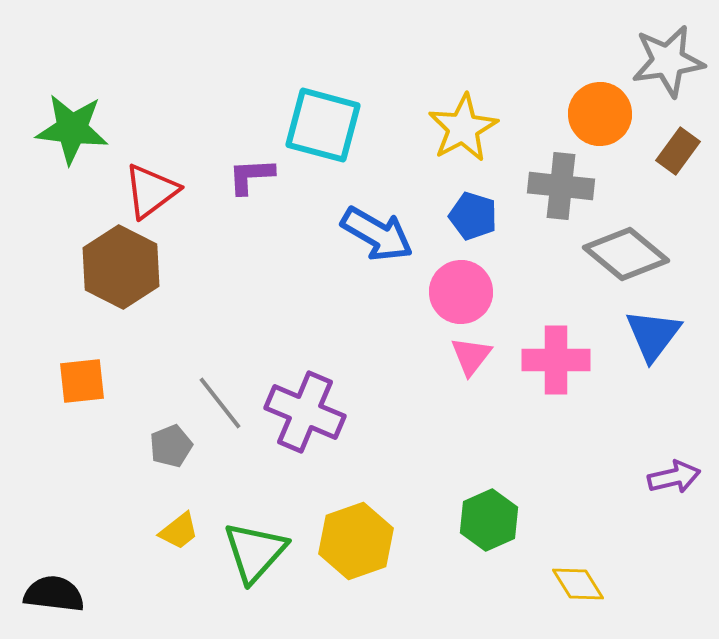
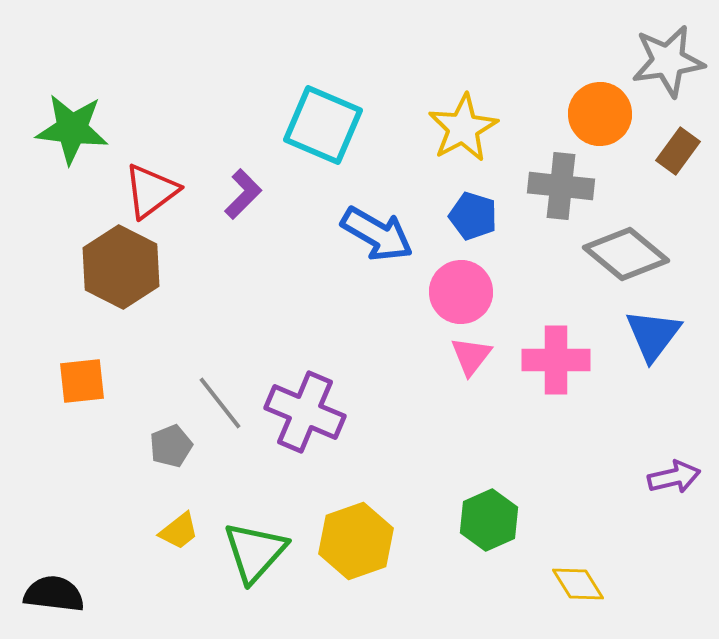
cyan square: rotated 8 degrees clockwise
purple L-shape: moved 8 px left, 18 px down; rotated 138 degrees clockwise
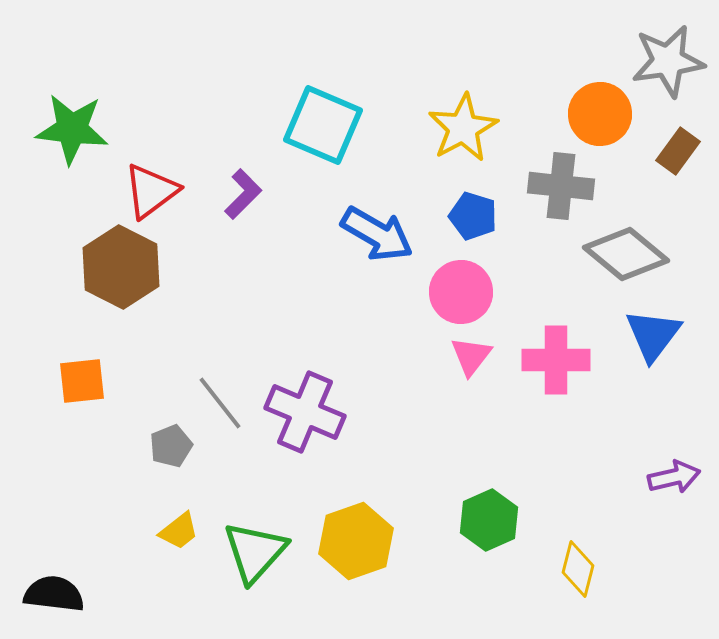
yellow diamond: moved 15 px up; rotated 46 degrees clockwise
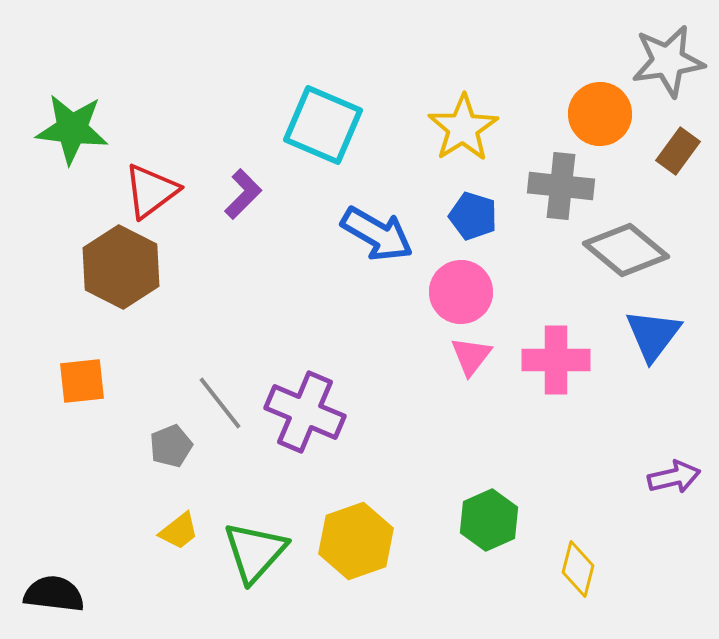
yellow star: rotated 4 degrees counterclockwise
gray diamond: moved 4 px up
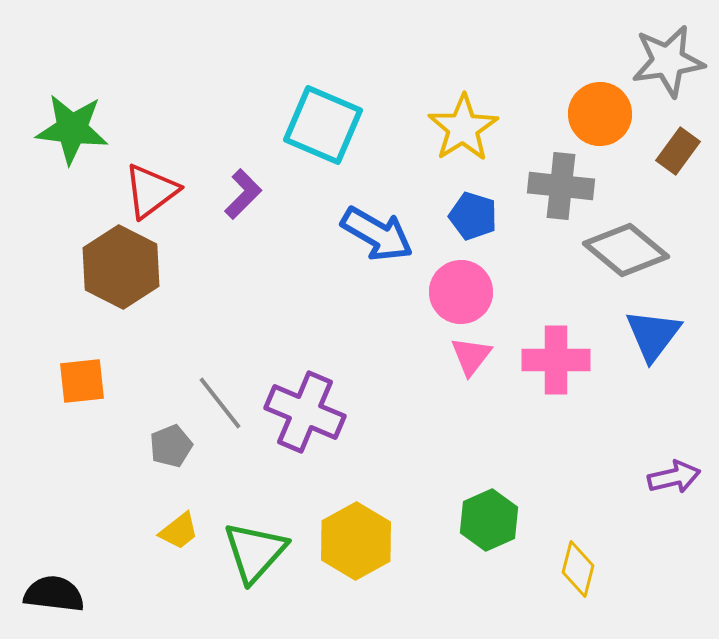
yellow hexagon: rotated 10 degrees counterclockwise
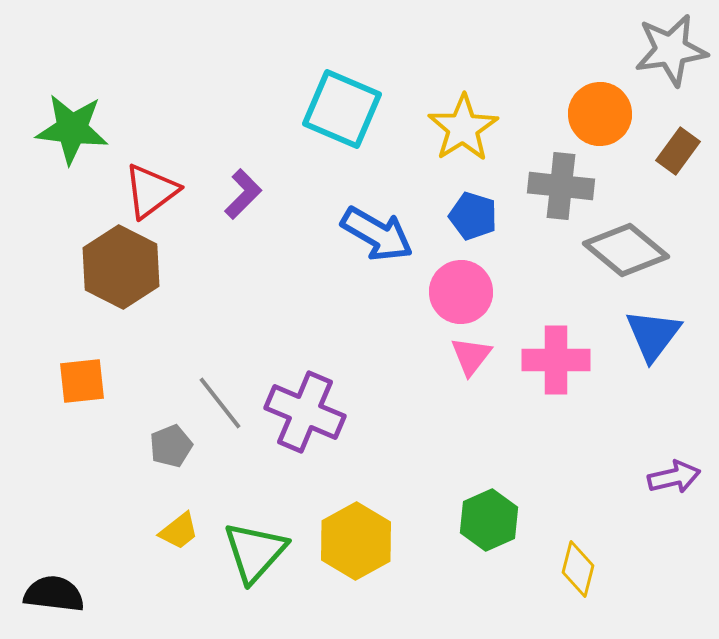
gray star: moved 3 px right, 11 px up
cyan square: moved 19 px right, 16 px up
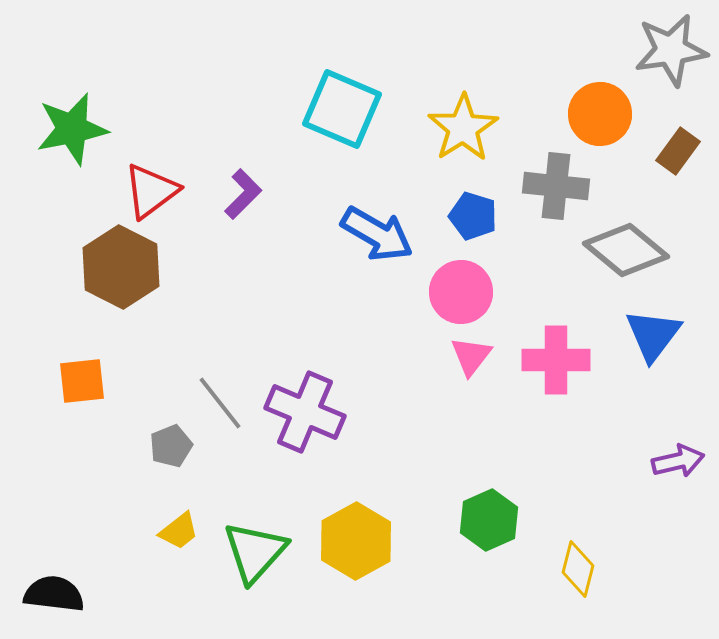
green star: rotated 18 degrees counterclockwise
gray cross: moved 5 px left
purple arrow: moved 4 px right, 16 px up
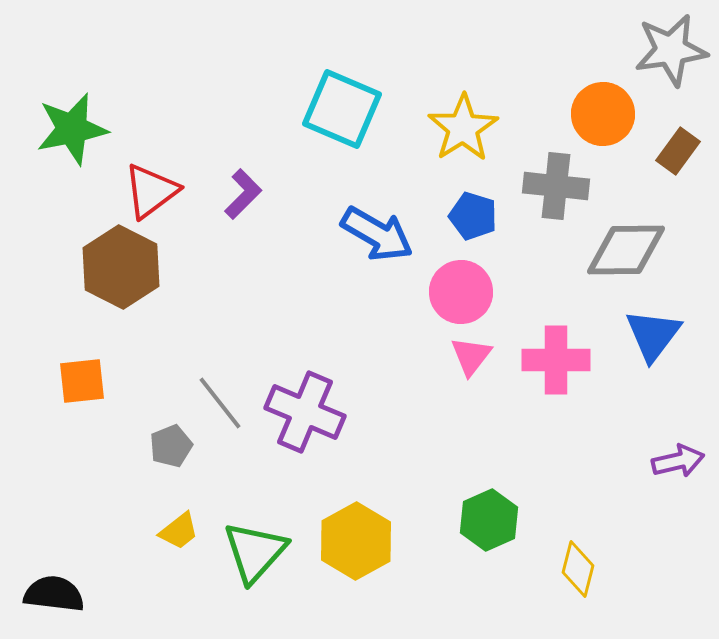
orange circle: moved 3 px right
gray diamond: rotated 40 degrees counterclockwise
